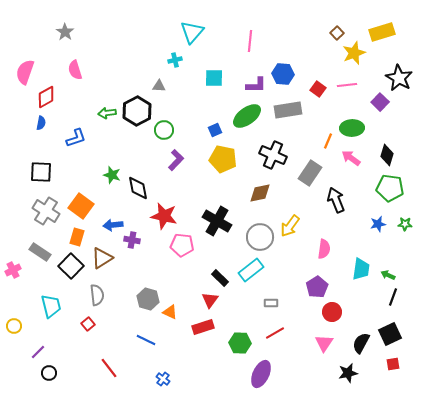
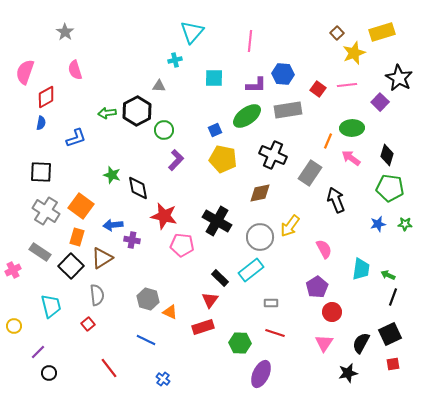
pink semicircle at (324, 249): rotated 36 degrees counterclockwise
red line at (275, 333): rotated 48 degrees clockwise
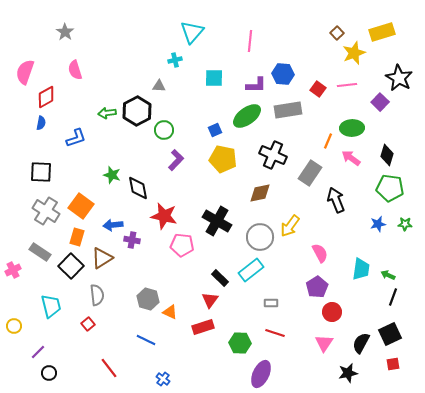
pink semicircle at (324, 249): moved 4 px left, 4 px down
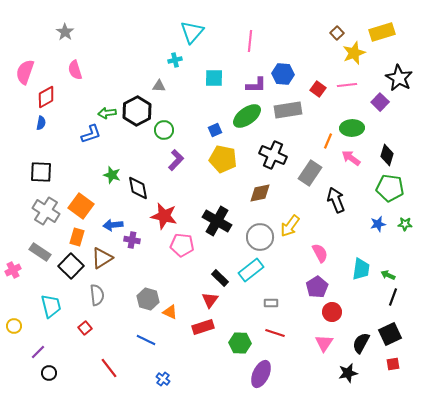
blue L-shape at (76, 138): moved 15 px right, 4 px up
red square at (88, 324): moved 3 px left, 4 px down
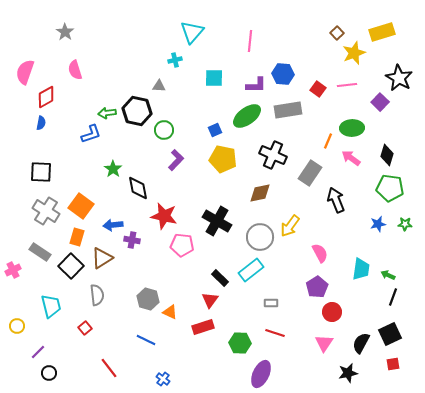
black hexagon at (137, 111): rotated 20 degrees counterclockwise
green star at (112, 175): moved 1 px right, 6 px up; rotated 18 degrees clockwise
yellow circle at (14, 326): moved 3 px right
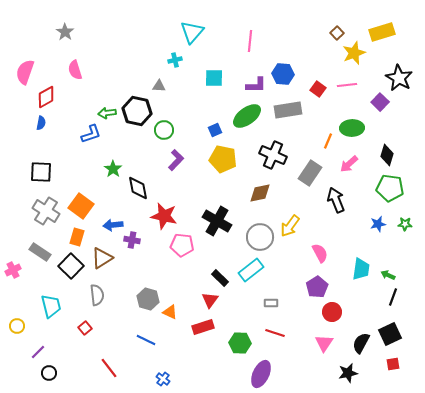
pink arrow at (351, 158): moved 2 px left, 6 px down; rotated 78 degrees counterclockwise
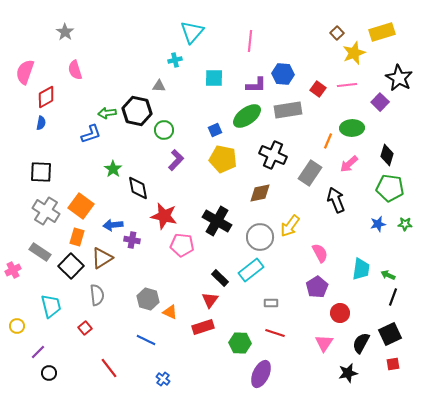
red circle at (332, 312): moved 8 px right, 1 px down
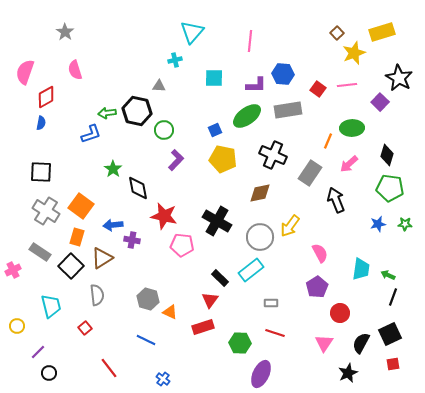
black star at (348, 373): rotated 12 degrees counterclockwise
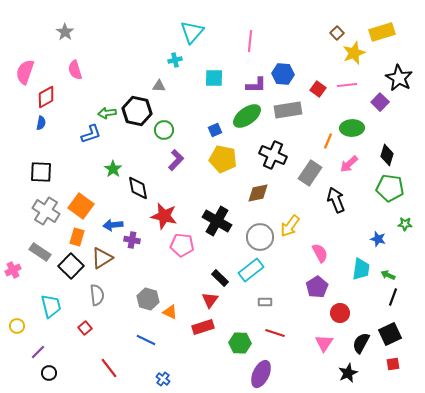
brown diamond at (260, 193): moved 2 px left
blue star at (378, 224): moved 15 px down; rotated 28 degrees clockwise
gray rectangle at (271, 303): moved 6 px left, 1 px up
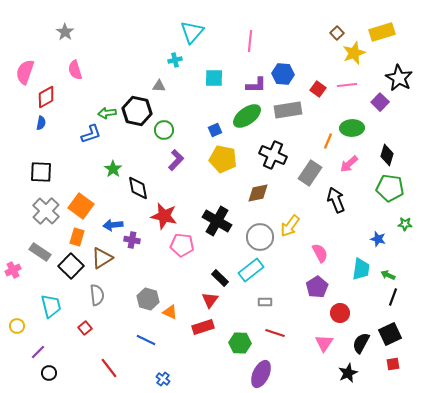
gray cross at (46, 211): rotated 12 degrees clockwise
